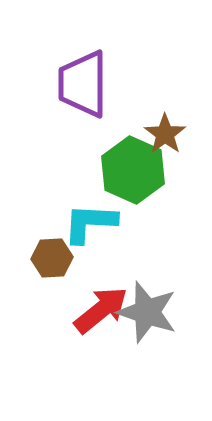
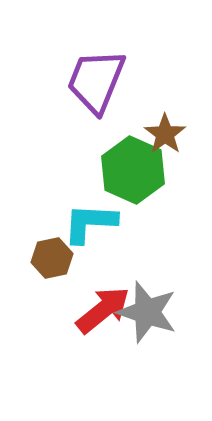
purple trapezoid: moved 13 px right, 3 px up; rotated 22 degrees clockwise
brown hexagon: rotated 9 degrees counterclockwise
red arrow: moved 2 px right
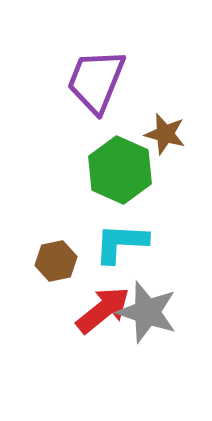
brown star: rotated 21 degrees counterclockwise
green hexagon: moved 13 px left
cyan L-shape: moved 31 px right, 20 px down
brown hexagon: moved 4 px right, 3 px down
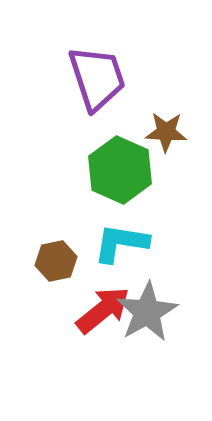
purple trapezoid: moved 1 px right, 3 px up; rotated 140 degrees clockwise
brown star: moved 1 px right, 2 px up; rotated 12 degrees counterclockwise
cyan L-shape: rotated 6 degrees clockwise
gray star: rotated 24 degrees clockwise
